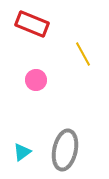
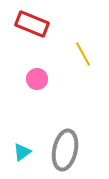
pink circle: moved 1 px right, 1 px up
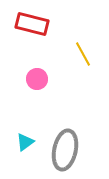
red rectangle: rotated 8 degrees counterclockwise
cyan triangle: moved 3 px right, 10 px up
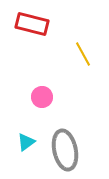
pink circle: moved 5 px right, 18 px down
cyan triangle: moved 1 px right
gray ellipse: rotated 24 degrees counterclockwise
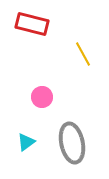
gray ellipse: moved 7 px right, 7 px up
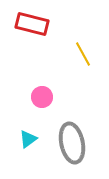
cyan triangle: moved 2 px right, 3 px up
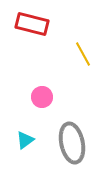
cyan triangle: moved 3 px left, 1 px down
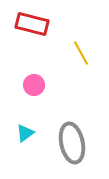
yellow line: moved 2 px left, 1 px up
pink circle: moved 8 px left, 12 px up
cyan triangle: moved 7 px up
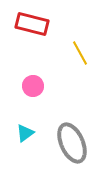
yellow line: moved 1 px left
pink circle: moved 1 px left, 1 px down
gray ellipse: rotated 12 degrees counterclockwise
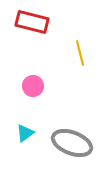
red rectangle: moved 2 px up
yellow line: rotated 15 degrees clockwise
gray ellipse: rotated 45 degrees counterclockwise
